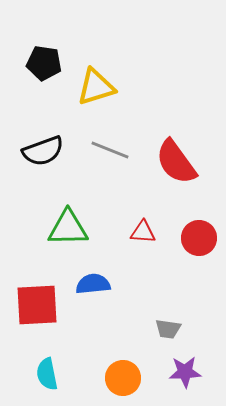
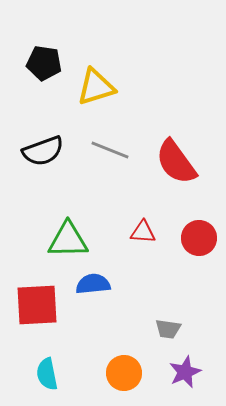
green triangle: moved 12 px down
purple star: rotated 20 degrees counterclockwise
orange circle: moved 1 px right, 5 px up
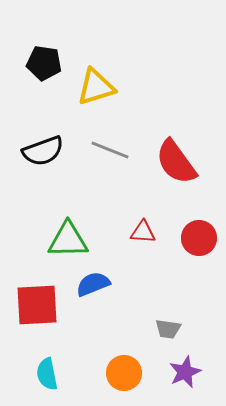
blue semicircle: rotated 16 degrees counterclockwise
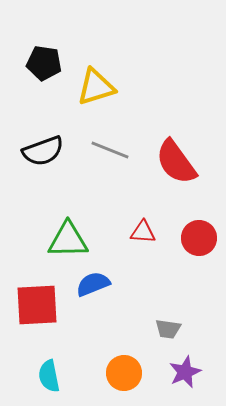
cyan semicircle: moved 2 px right, 2 px down
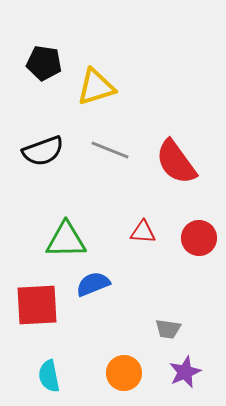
green triangle: moved 2 px left
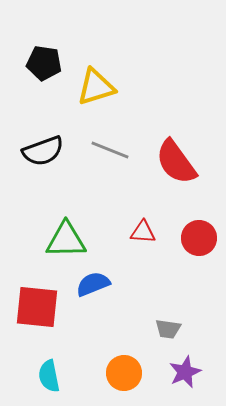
red square: moved 2 px down; rotated 9 degrees clockwise
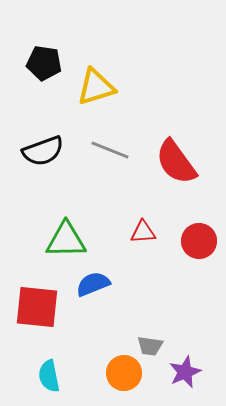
red triangle: rotated 8 degrees counterclockwise
red circle: moved 3 px down
gray trapezoid: moved 18 px left, 17 px down
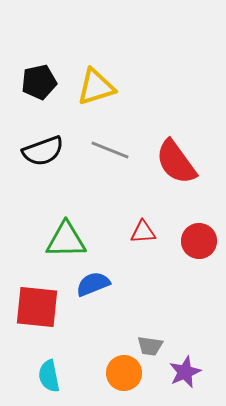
black pentagon: moved 5 px left, 19 px down; rotated 20 degrees counterclockwise
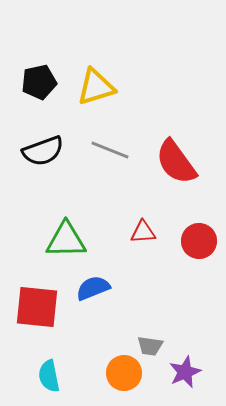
blue semicircle: moved 4 px down
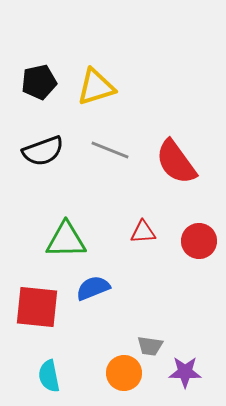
purple star: rotated 24 degrees clockwise
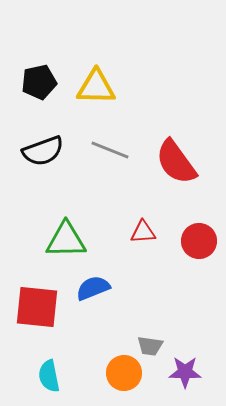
yellow triangle: rotated 18 degrees clockwise
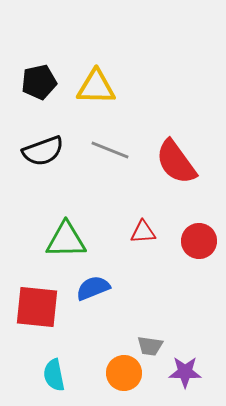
cyan semicircle: moved 5 px right, 1 px up
